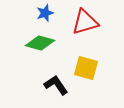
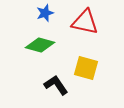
red triangle: rotated 28 degrees clockwise
green diamond: moved 2 px down
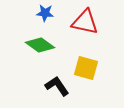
blue star: rotated 24 degrees clockwise
green diamond: rotated 20 degrees clockwise
black L-shape: moved 1 px right, 1 px down
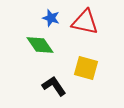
blue star: moved 6 px right, 5 px down; rotated 12 degrees clockwise
green diamond: rotated 20 degrees clockwise
black L-shape: moved 3 px left
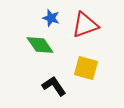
red triangle: moved 3 px down; rotated 32 degrees counterclockwise
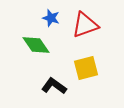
green diamond: moved 4 px left
yellow square: rotated 30 degrees counterclockwise
black L-shape: rotated 20 degrees counterclockwise
